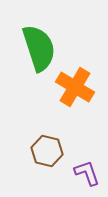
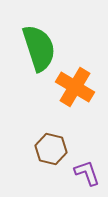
brown hexagon: moved 4 px right, 2 px up
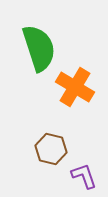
purple L-shape: moved 3 px left, 3 px down
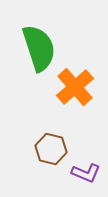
orange cross: rotated 18 degrees clockwise
purple L-shape: moved 2 px right, 3 px up; rotated 132 degrees clockwise
